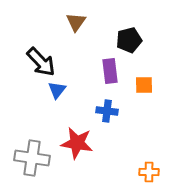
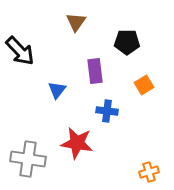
black pentagon: moved 2 px left, 2 px down; rotated 15 degrees clockwise
black arrow: moved 21 px left, 11 px up
purple rectangle: moved 15 px left
orange square: rotated 30 degrees counterclockwise
gray cross: moved 4 px left, 1 px down
orange cross: rotated 18 degrees counterclockwise
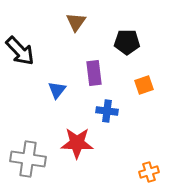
purple rectangle: moved 1 px left, 2 px down
orange square: rotated 12 degrees clockwise
red star: rotated 8 degrees counterclockwise
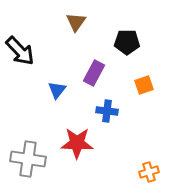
purple rectangle: rotated 35 degrees clockwise
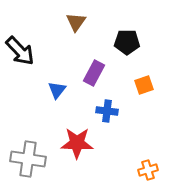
orange cross: moved 1 px left, 2 px up
